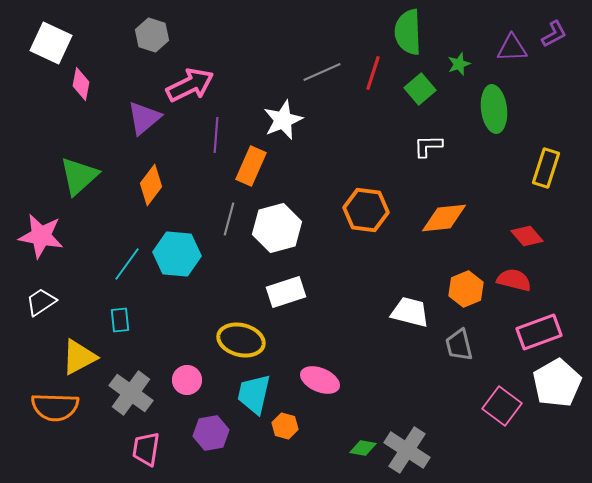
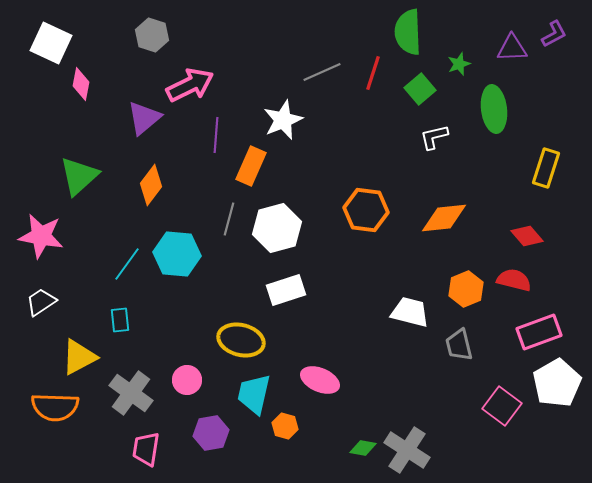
white L-shape at (428, 146): moved 6 px right, 9 px up; rotated 12 degrees counterclockwise
white rectangle at (286, 292): moved 2 px up
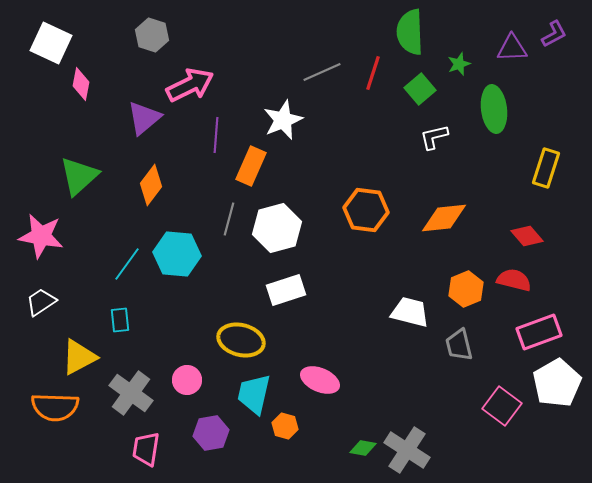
green semicircle at (408, 32): moved 2 px right
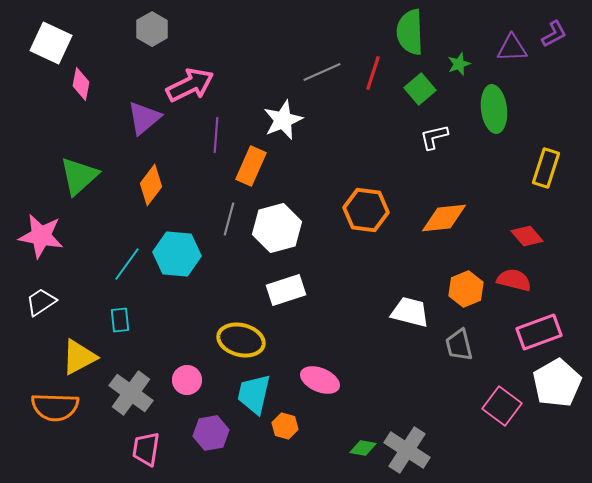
gray hexagon at (152, 35): moved 6 px up; rotated 12 degrees clockwise
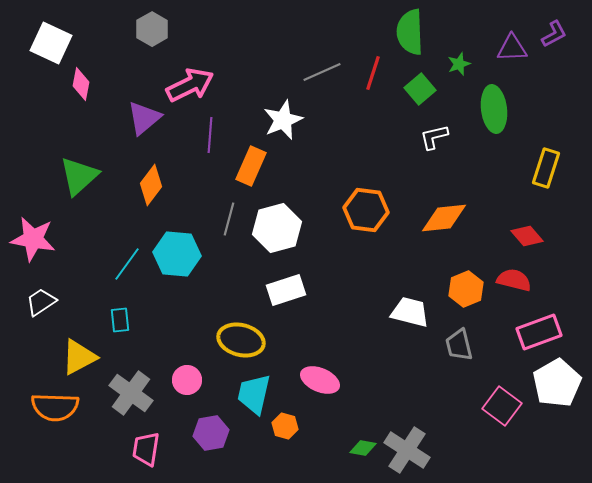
purple line at (216, 135): moved 6 px left
pink star at (41, 236): moved 8 px left, 3 px down
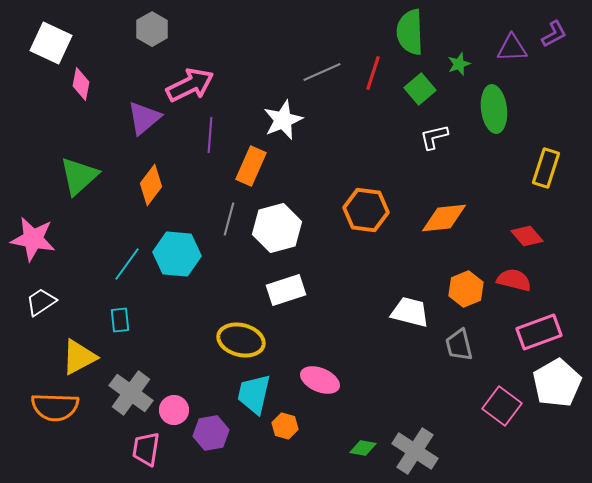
pink circle at (187, 380): moved 13 px left, 30 px down
gray cross at (407, 450): moved 8 px right, 1 px down
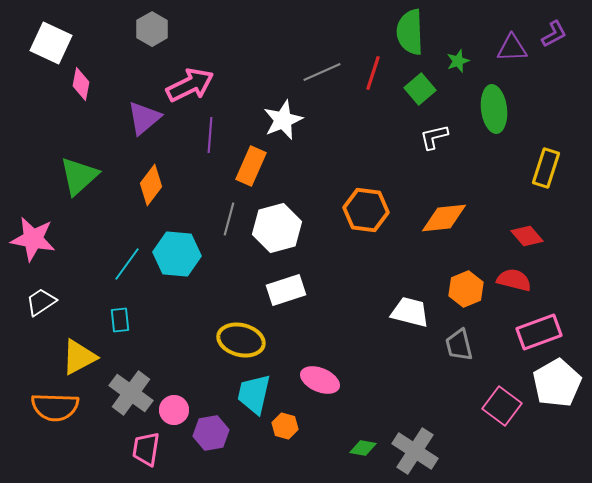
green star at (459, 64): moved 1 px left, 3 px up
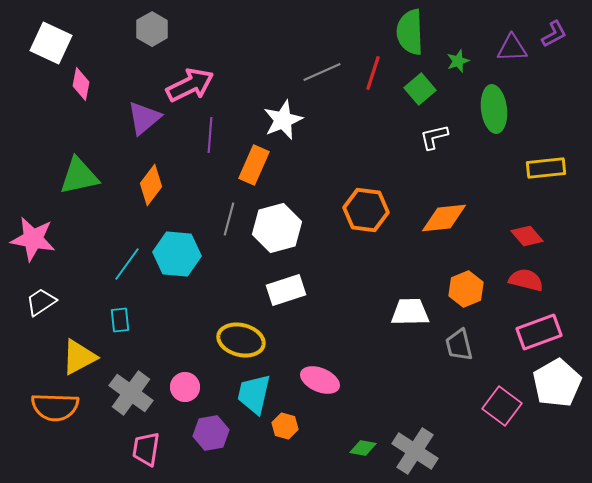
orange rectangle at (251, 166): moved 3 px right, 1 px up
yellow rectangle at (546, 168): rotated 66 degrees clockwise
green triangle at (79, 176): rotated 30 degrees clockwise
red semicircle at (514, 280): moved 12 px right
white trapezoid at (410, 312): rotated 15 degrees counterclockwise
pink circle at (174, 410): moved 11 px right, 23 px up
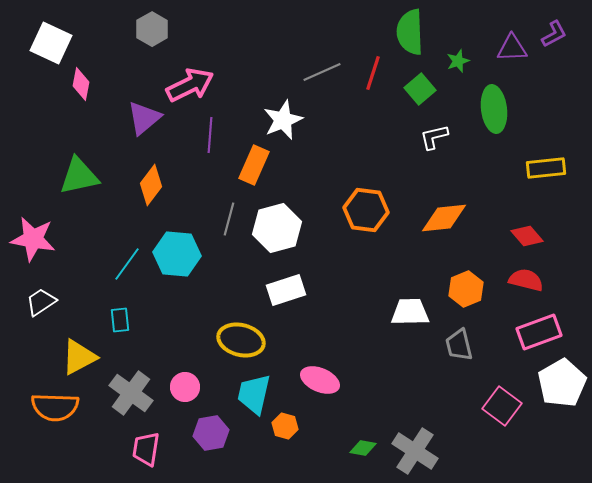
white pentagon at (557, 383): moved 5 px right
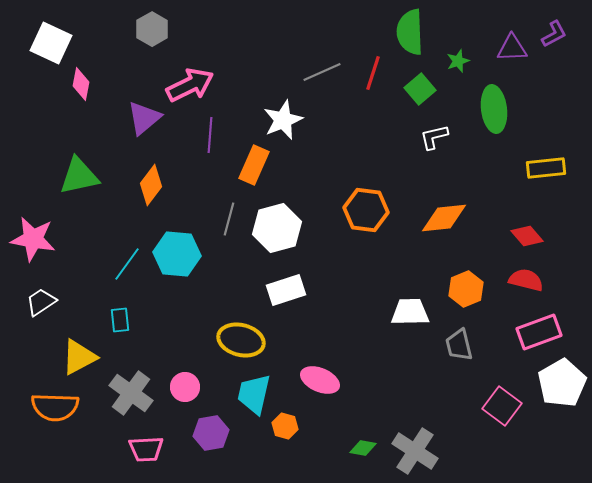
pink trapezoid at (146, 449): rotated 102 degrees counterclockwise
